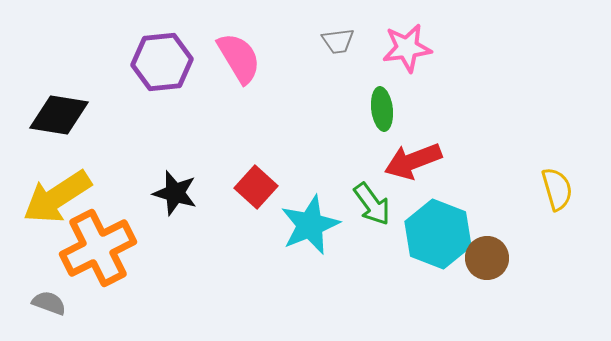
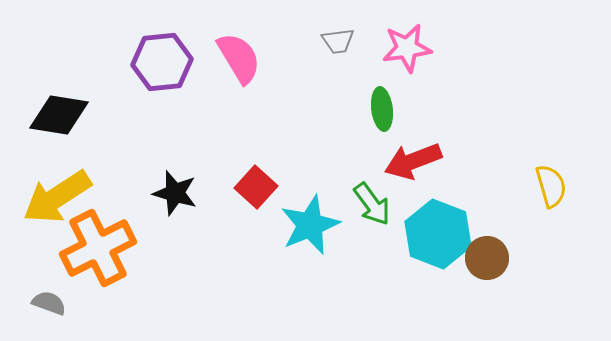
yellow semicircle: moved 6 px left, 3 px up
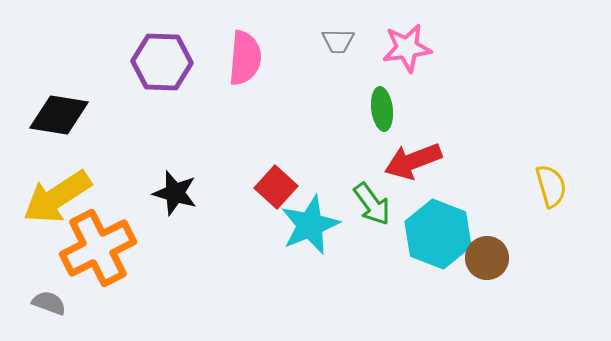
gray trapezoid: rotated 8 degrees clockwise
pink semicircle: moved 6 px right; rotated 36 degrees clockwise
purple hexagon: rotated 8 degrees clockwise
red square: moved 20 px right
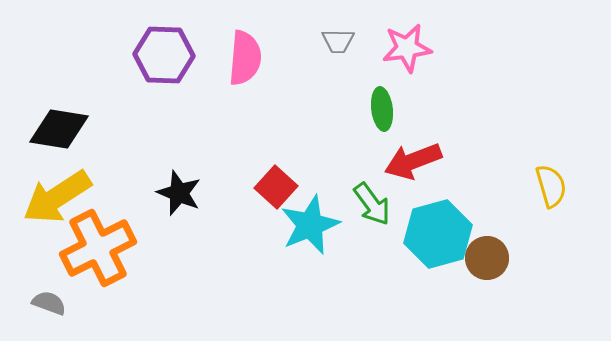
purple hexagon: moved 2 px right, 7 px up
black diamond: moved 14 px down
black star: moved 4 px right; rotated 6 degrees clockwise
cyan hexagon: rotated 24 degrees clockwise
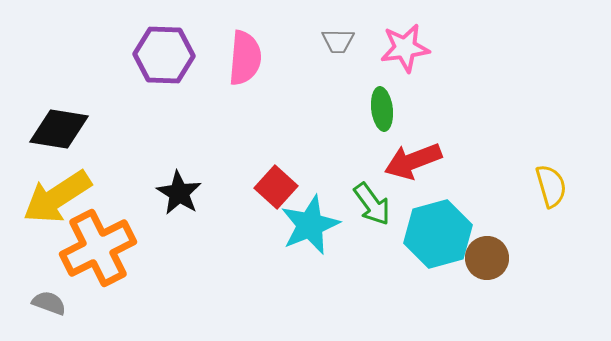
pink star: moved 2 px left
black star: rotated 9 degrees clockwise
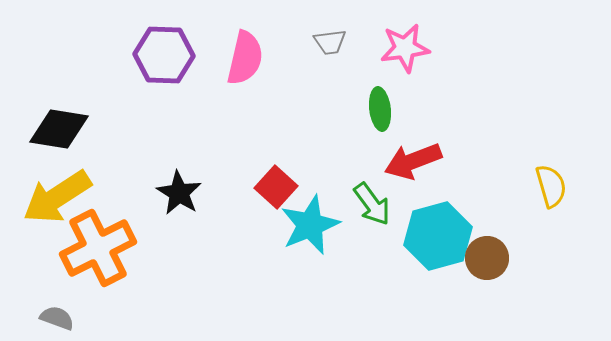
gray trapezoid: moved 8 px left, 1 px down; rotated 8 degrees counterclockwise
pink semicircle: rotated 8 degrees clockwise
green ellipse: moved 2 px left
cyan hexagon: moved 2 px down
gray semicircle: moved 8 px right, 15 px down
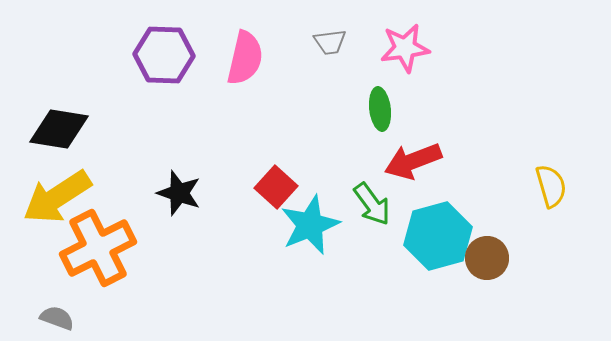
black star: rotated 12 degrees counterclockwise
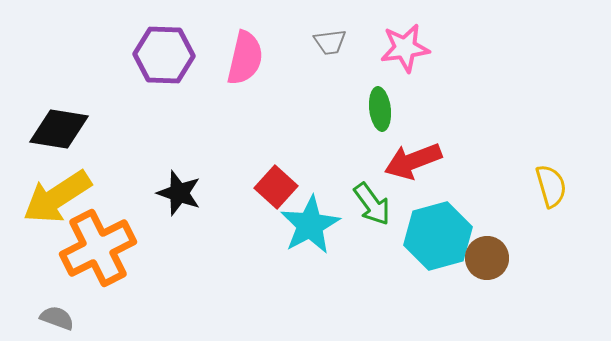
cyan star: rotated 6 degrees counterclockwise
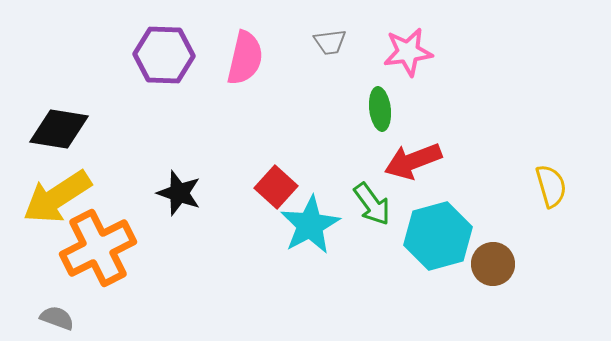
pink star: moved 3 px right, 4 px down
brown circle: moved 6 px right, 6 px down
